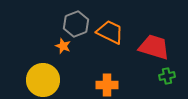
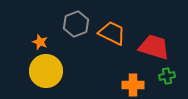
orange trapezoid: moved 2 px right, 1 px down
orange star: moved 23 px left, 4 px up
yellow circle: moved 3 px right, 9 px up
orange cross: moved 26 px right
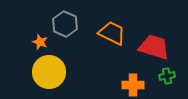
gray hexagon: moved 11 px left; rotated 15 degrees counterclockwise
yellow circle: moved 3 px right, 1 px down
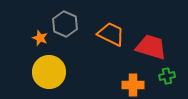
orange trapezoid: moved 1 px left, 1 px down
orange star: moved 4 px up
red trapezoid: moved 3 px left
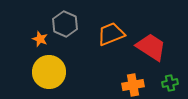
orange trapezoid: rotated 48 degrees counterclockwise
orange star: moved 1 px down
red trapezoid: rotated 16 degrees clockwise
green cross: moved 3 px right, 7 px down
orange cross: rotated 10 degrees counterclockwise
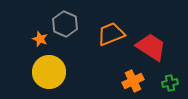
orange cross: moved 4 px up; rotated 15 degrees counterclockwise
